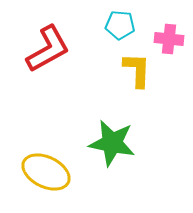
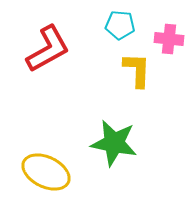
green star: moved 2 px right
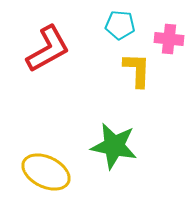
green star: moved 3 px down
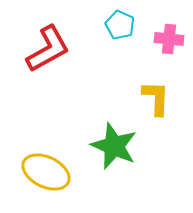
cyan pentagon: rotated 20 degrees clockwise
yellow L-shape: moved 19 px right, 28 px down
green star: rotated 12 degrees clockwise
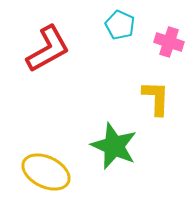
pink cross: moved 3 px down; rotated 12 degrees clockwise
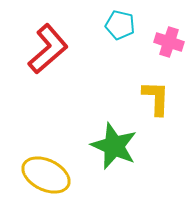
cyan pentagon: rotated 12 degrees counterclockwise
red L-shape: rotated 12 degrees counterclockwise
yellow ellipse: moved 3 px down
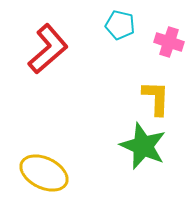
green star: moved 29 px right
yellow ellipse: moved 2 px left, 2 px up
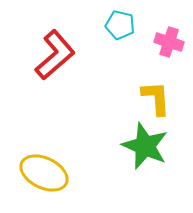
red L-shape: moved 7 px right, 6 px down
yellow L-shape: rotated 6 degrees counterclockwise
green star: moved 2 px right
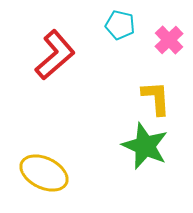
pink cross: moved 2 px up; rotated 28 degrees clockwise
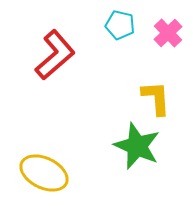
pink cross: moved 1 px left, 7 px up
green star: moved 8 px left
